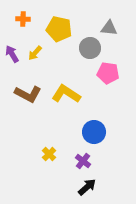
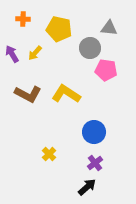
pink pentagon: moved 2 px left, 3 px up
purple cross: moved 12 px right, 2 px down; rotated 14 degrees clockwise
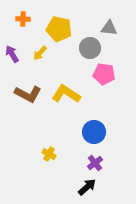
yellow arrow: moved 5 px right
pink pentagon: moved 2 px left, 4 px down
yellow cross: rotated 16 degrees counterclockwise
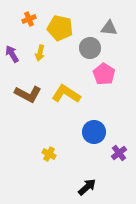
orange cross: moved 6 px right; rotated 24 degrees counterclockwise
yellow pentagon: moved 1 px right, 1 px up
yellow arrow: rotated 28 degrees counterclockwise
pink pentagon: rotated 25 degrees clockwise
purple cross: moved 24 px right, 10 px up
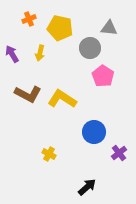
pink pentagon: moved 1 px left, 2 px down
yellow L-shape: moved 4 px left, 5 px down
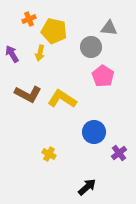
yellow pentagon: moved 6 px left, 3 px down
gray circle: moved 1 px right, 1 px up
